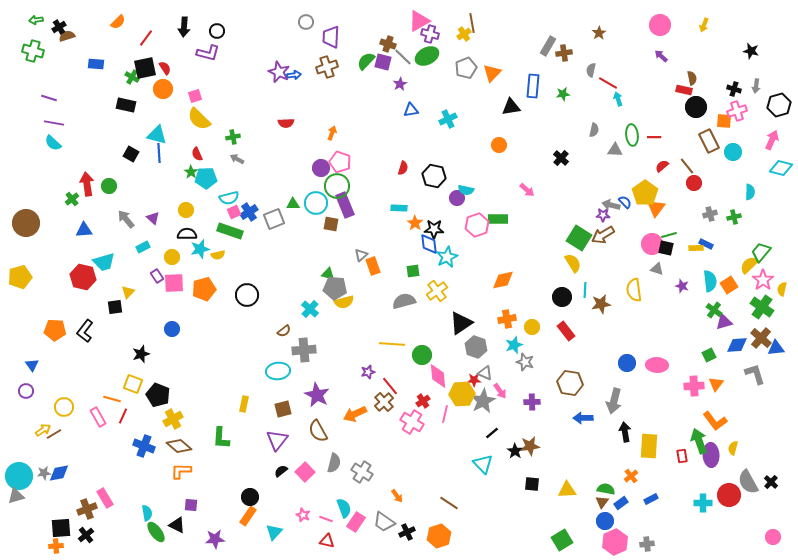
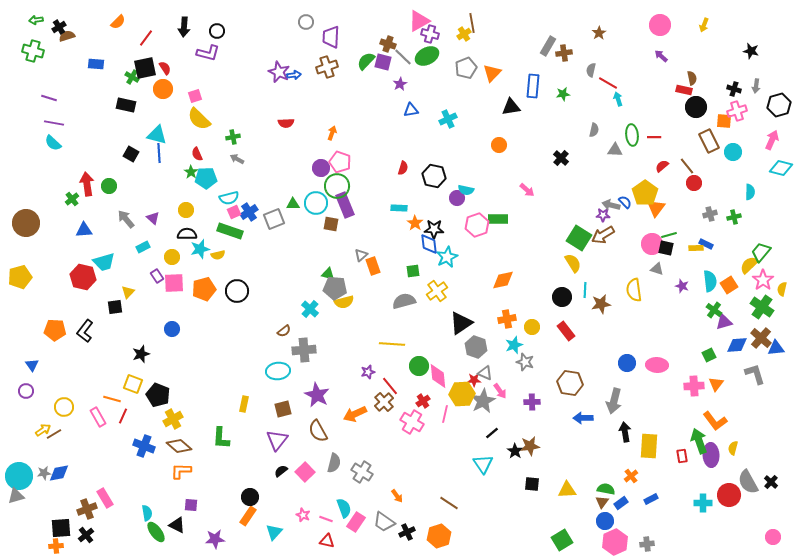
black circle at (247, 295): moved 10 px left, 4 px up
green circle at (422, 355): moved 3 px left, 11 px down
cyan triangle at (483, 464): rotated 10 degrees clockwise
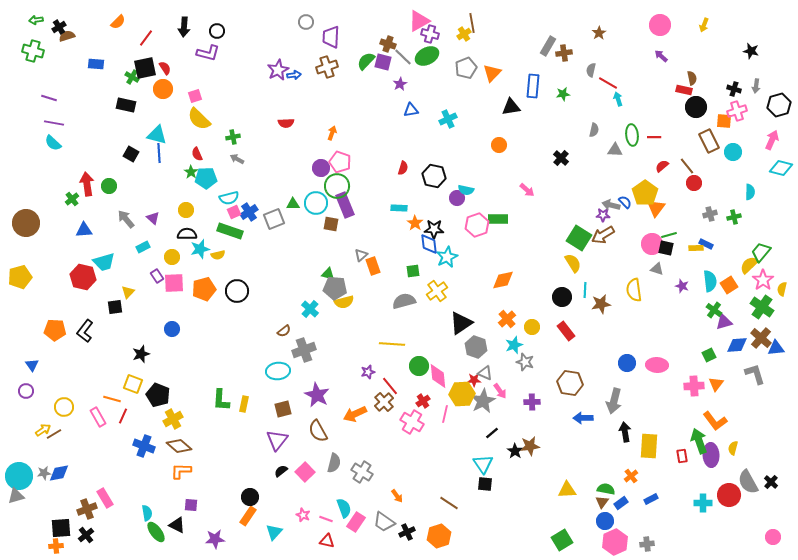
purple star at (279, 72): moved 1 px left, 2 px up; rotated 20 degrees clockwise
orange cross at (507, 319): rotated 30 degrees counterclockwise
gray cross at (304, 350): rotated 15 degrees counterclockwise
green L-shape at (221, 438): moved 38 px up
black square at (532, 484): moved 47 px left
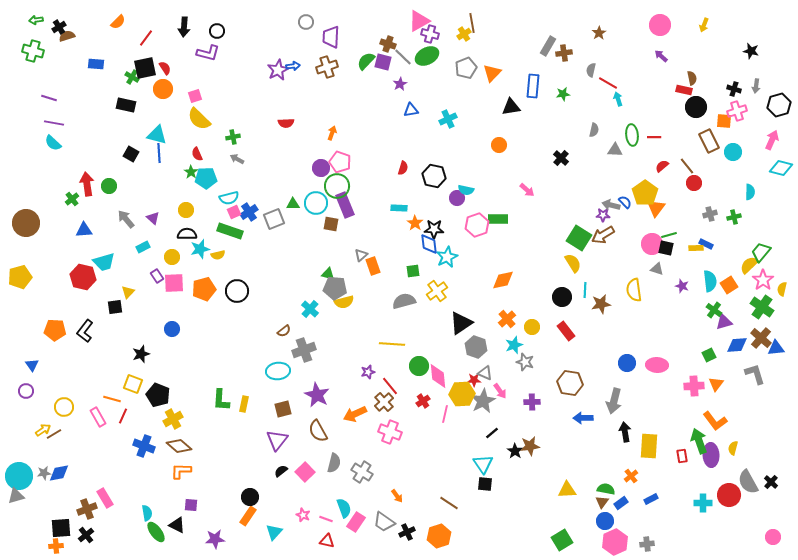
blue arrow at (294, 75): moved 1 px left, 9 px up
pink cross at (412, 422): moved 22 px left, 10 px down; rotated 10 degrees counterclockwise
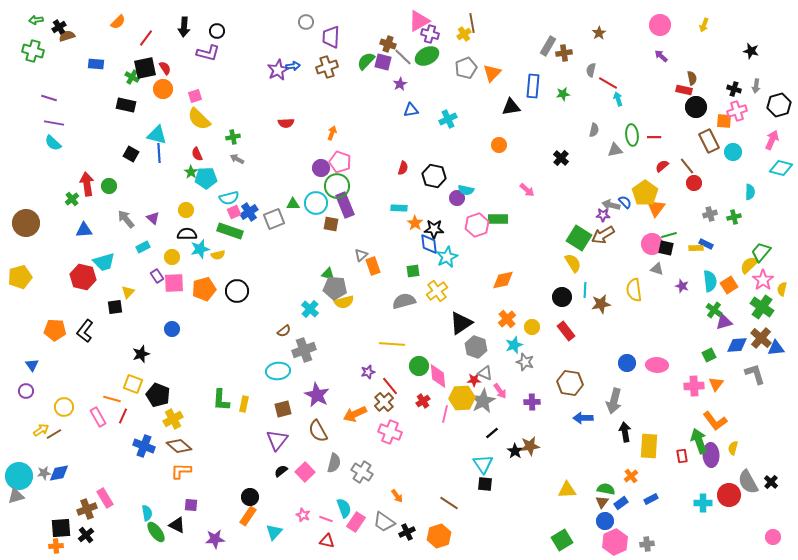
gray triangle at (615, 150): rotated 14 degrees counterclockwise
yellow hexagon at (462, 394): moved 4 px down
yellow arrow at (43, 430): moved 2 px left
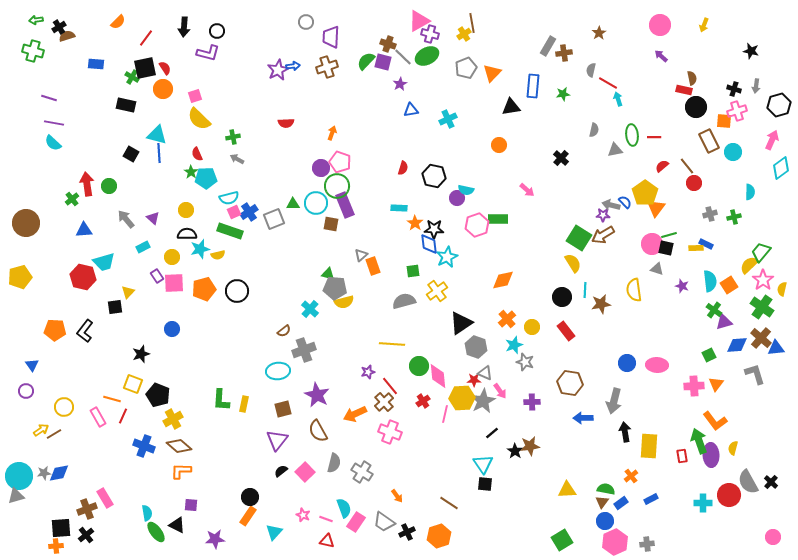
cyan diamond at (781, 168): rotated 50 degrees counterclockwise
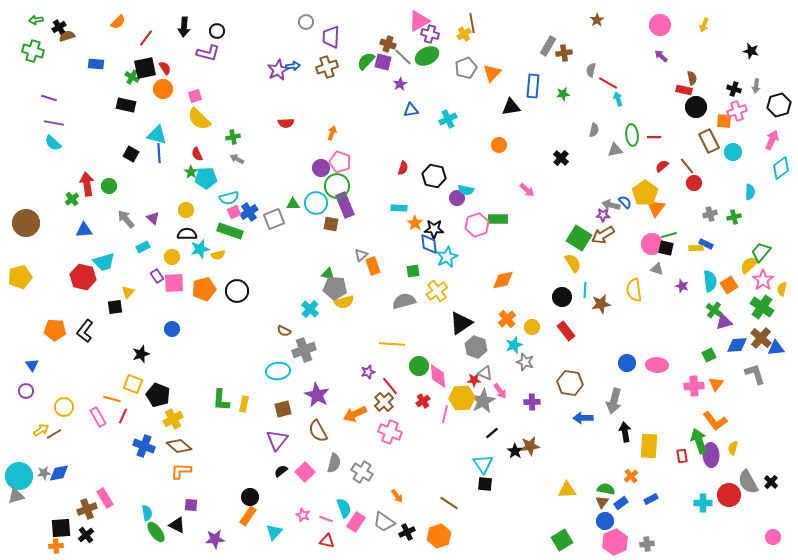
brown star at (599, 33): moved 2 px left, 13 px up
brown semicircle at (284, 331): rotated 64 degrees clockwise
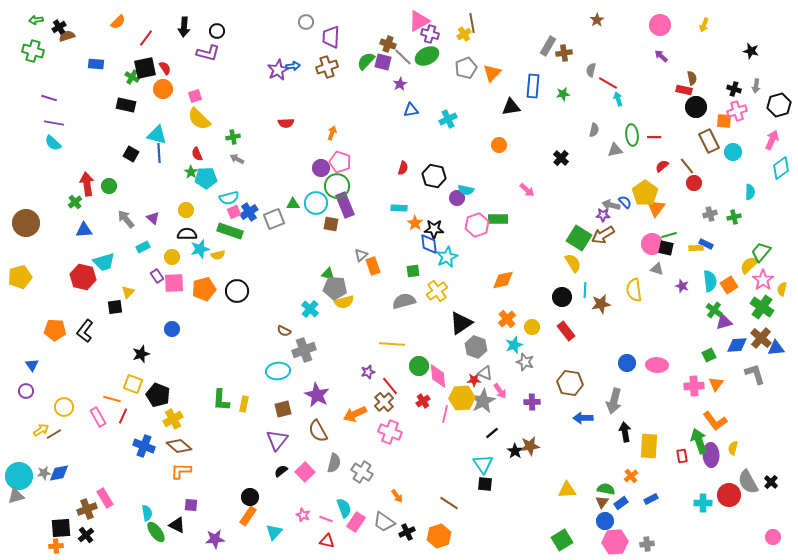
green cross at (72, 199): moved 3 px right, 3 px down
pink hexagon at (615, 542): rotated 20 degrees clockwise
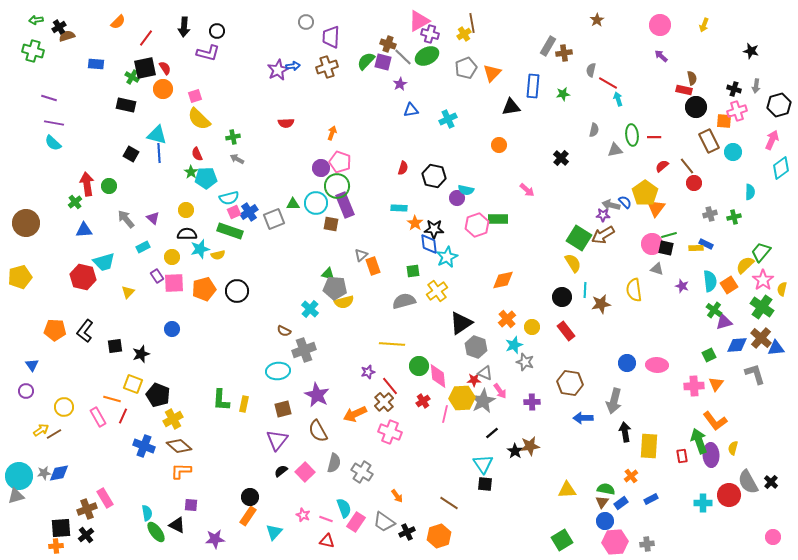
yellow semicircle at (749, 265): moved 4 px left
black square at (115, 307): moved 39 px down
